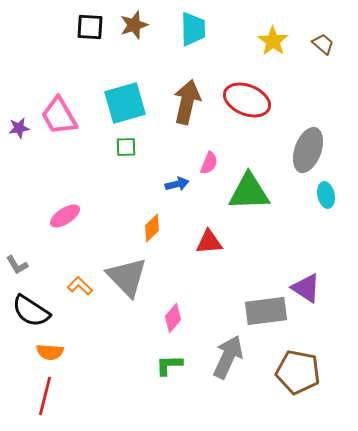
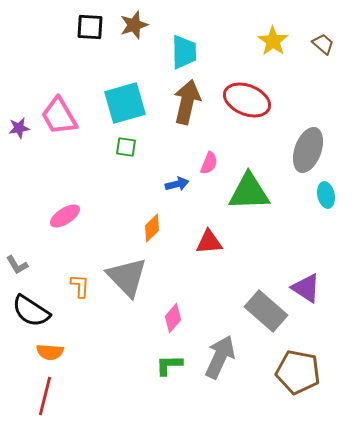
cyan trapezoid: moved 9 px left, 23 px down
green square: rotated 10 degrees clockwise
orange L-shape: rotated 50 degrees clockwise
gray rectangle: rotated 48 degrees clockwise
gray arrow: moved 8 px left
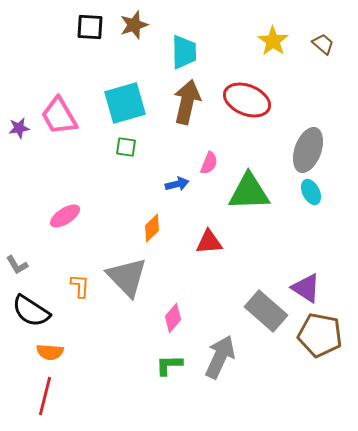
cyan ellipse: moved 15 px left, 3 px up; rotated 15 degrees counterclockwise
brown pentagon: moved 22 px right, 37 px up
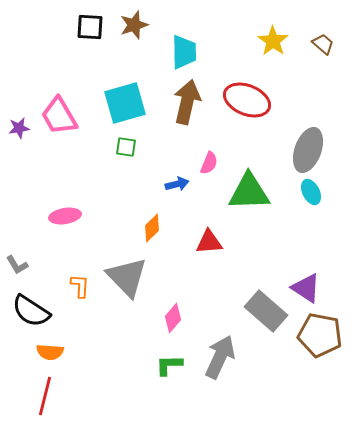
pink ellipse: rotated 24 degrees clockwise
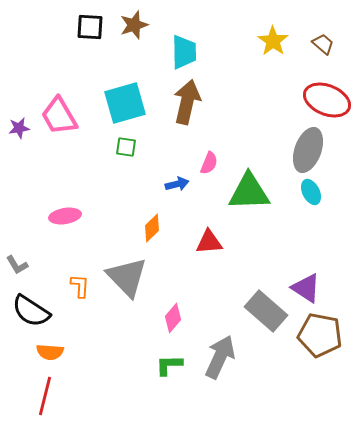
red ellipse: moved 80 px right
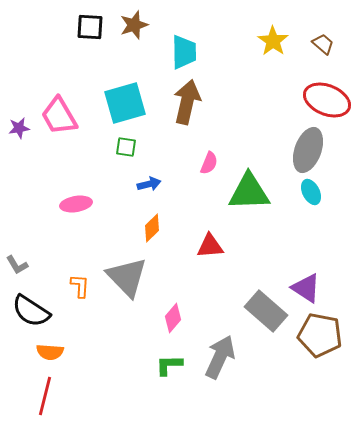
blue arrow: moved 28 px left
pink ellipse: moved 11 px right, 12 px up
red triangle: moved 1 px right, 4 px down
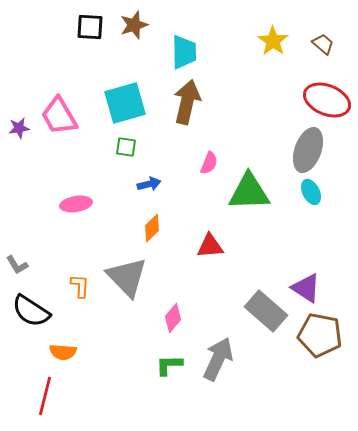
orange semicircle: moved 13 px right
gray arrow: moved 2 px left, 2 px down
